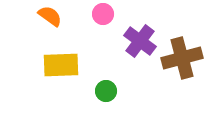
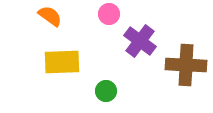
pink circle: moved 6 px right
brown cross: moved 4 px right, 7 px down; rotated 18 degrees clockwise
yellow rectangle: moved 1 px right, 3 px up
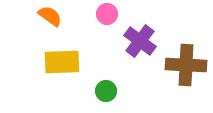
pink circle: moved 2 px left
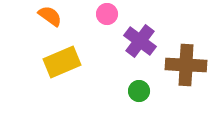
yellow rectangle: rotated 21 degrees counterclockwise
green circle: moved 33 px right
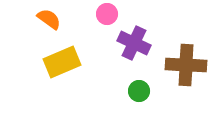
orange semicircle: moved 1 px left, 3 px down
purple cross: moved 6 px left, 2 px down; rotated 12 degrees counterclockwise
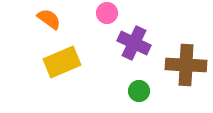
pink circle: moved 1 px up
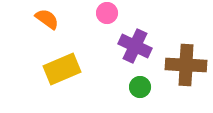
orange semicircle: moved 2 px left
purple cross: moved 1 px right, 3 px down
yellow rectangle: moved 7 px down
green circle: moved 1 px right, 4 px up
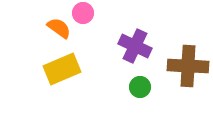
pink circle: moved 24 px left
orange semicircle: moved 12 px right, 9 px down
brown cross: moved 2 px right, 1 px down
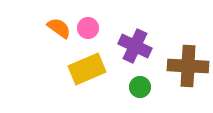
pink circle: moved 5 px right, 15 px down
yellow rectangle: moved 25 px right
